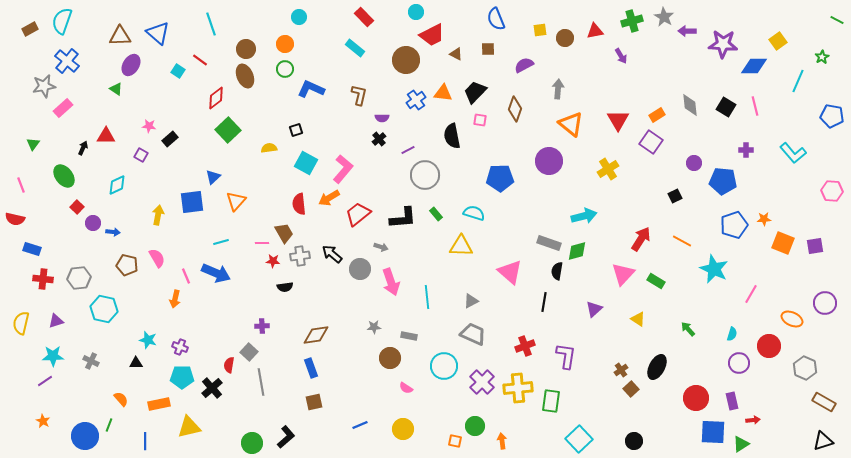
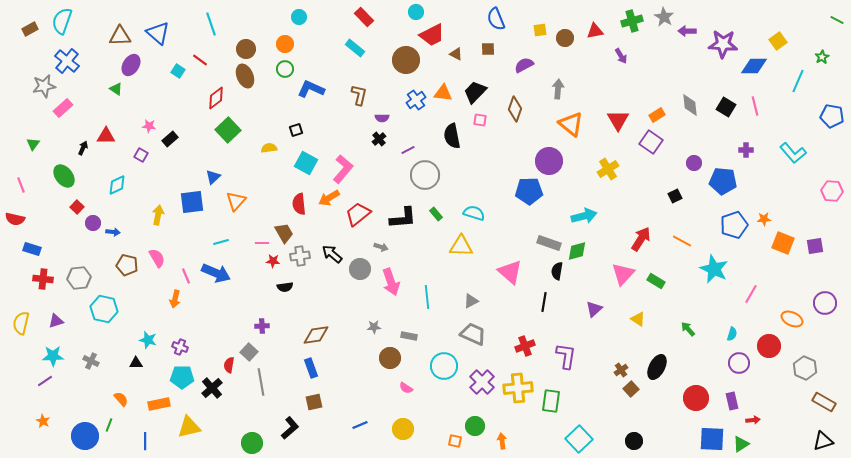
blue pentagon at (500, 178): moved 29 px right, 13 px down
blue square at (713, 432): moved 1 px left, 7 px down
black L-shape at (286, 437): moved 4 px right, 9 px up
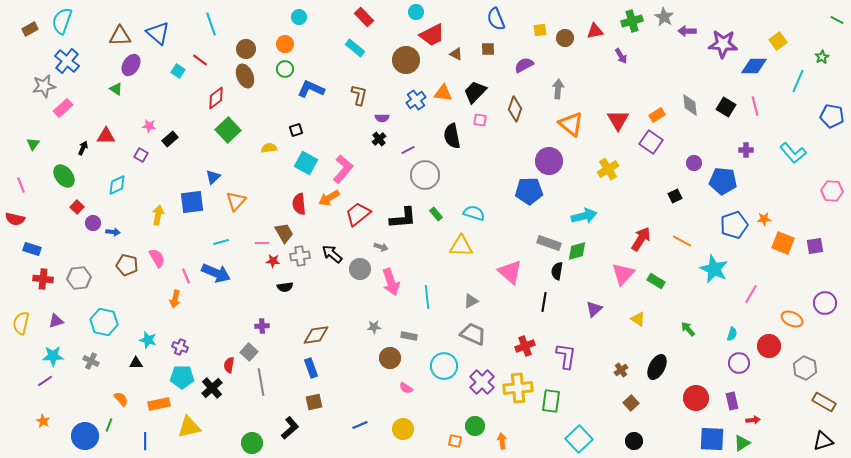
cyan hexagon at (104, 309): moved 13 px down
brown square at (631, 389): moved 14 px down
green triangle at (741, 444): moved 1 px right, 1 px up
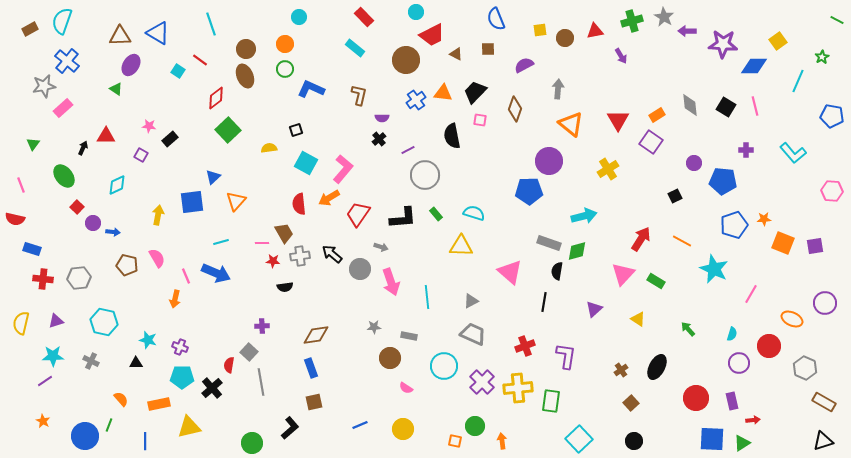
blue triangle at (158, 33): rotated 10 degrees counterclockwise
red trapezoid at (358, 214): rotated 16 degrees counterclockwise
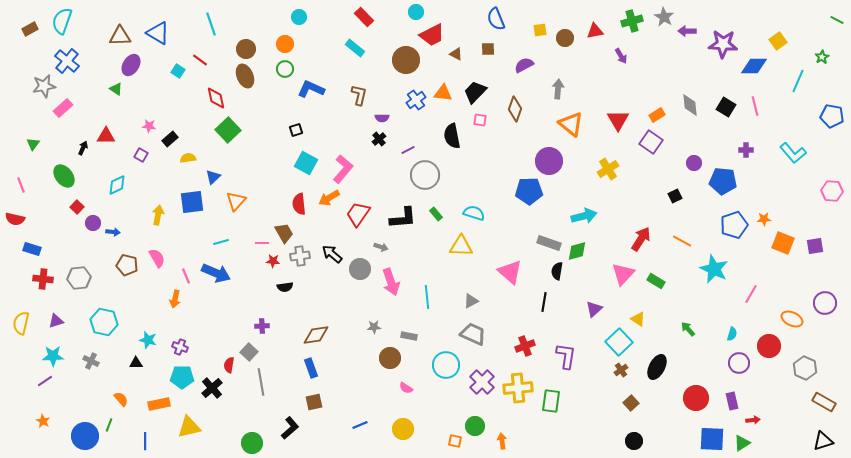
red diamond at (216, 98): rotated 65 degrees counterclockwise
yellow semicircle at (269, 148): moved 81 px left, 10 px down
cyan circle at (444, 366): moved 2 px right, 1 px up
cyan square at (579, 439): moved 40 px right, 97 px up
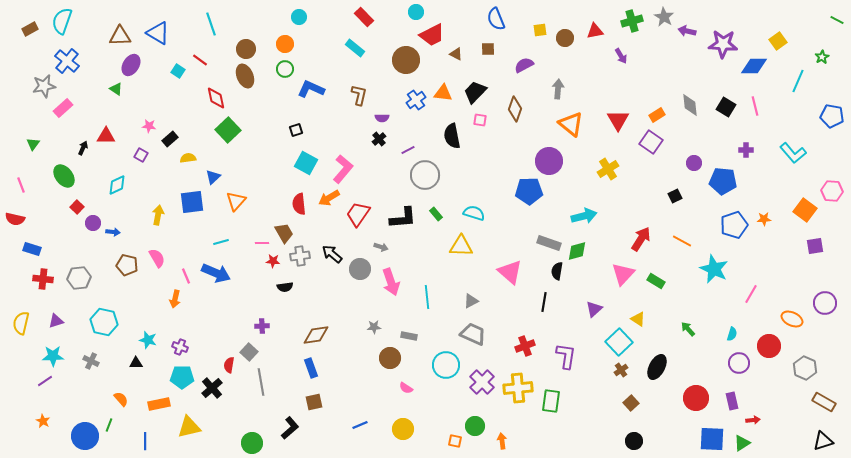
purple arrow at (687, 31): rotated 12 degrees clockwise
orange square at (783, 243): moved 22 px right, 33 px up; rotated 15 degrees clockwise
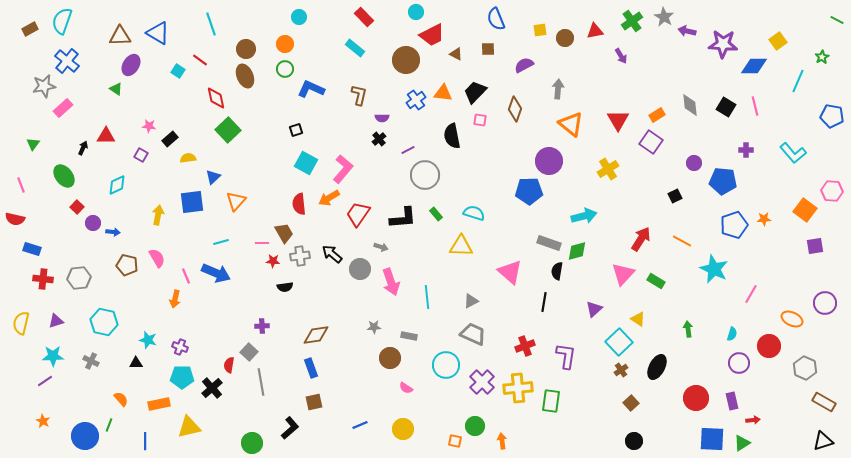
green cross at (632, 21): rotated 20 degrees counterclockwise
green arrow at (688, 329): rotated 35 degrees clockwise
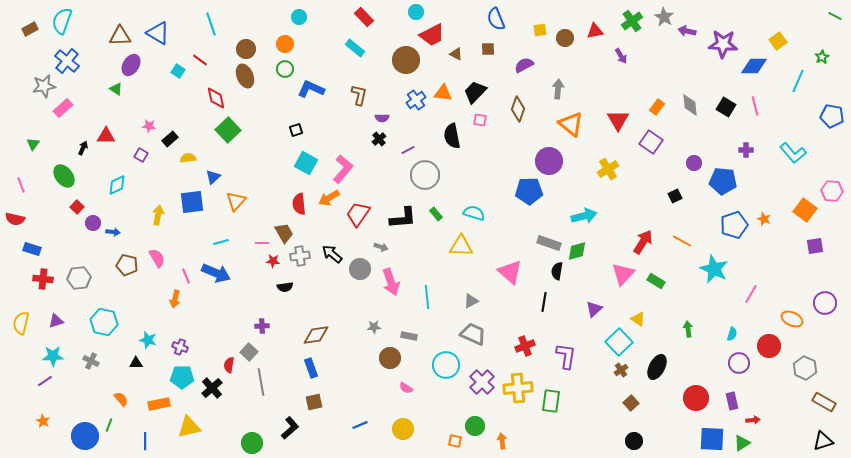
green line at (837, 20): moved 2 px left, 4 px up
brown diamond at (515, 109): moved 3 px right
orange rectangle at (657, 115): moved 8 px up; rotated 21 degrees counterclockwise
orange star at (764, 219): rotated 24 degrees clockwise
red arrow at (641, 239): moved 2 px right, 3 px down
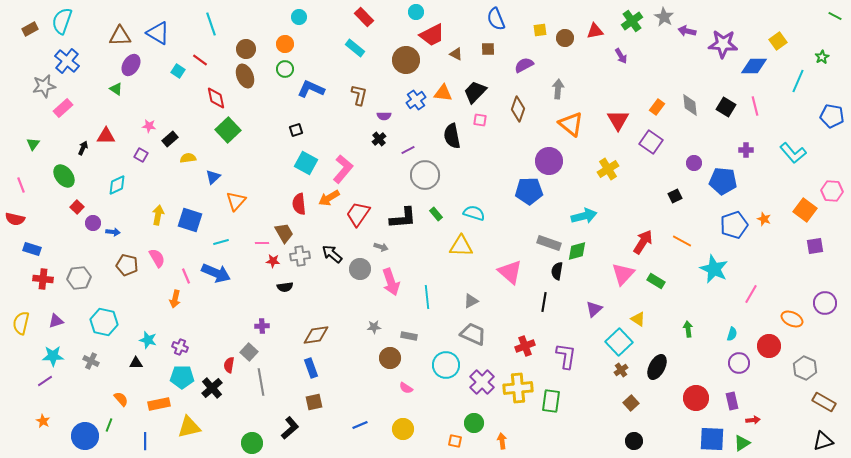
purple semicircle at (382, 118): moved 2 px right, 2 px up
blue square at (192, 202): moved 2 px left, 18 px down; rotated 25 degrees clockwise
green circle at (475, 426): moved 1 px left, 3 px up
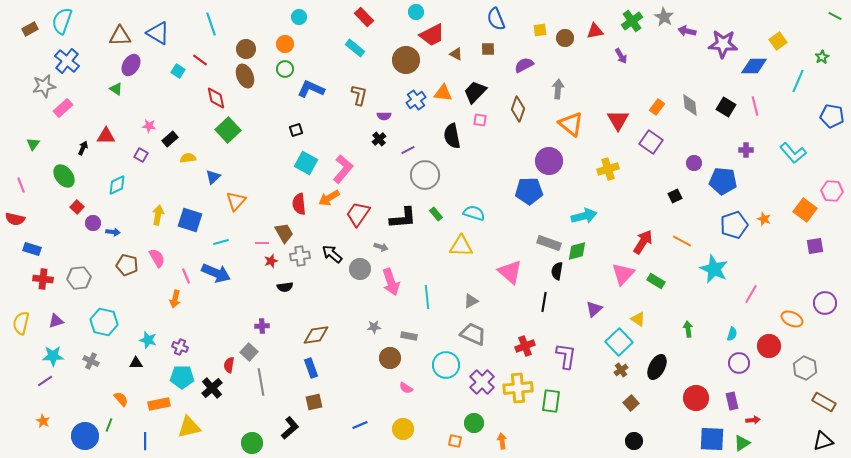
yellow cross at (608, 169): rotated 15 degrees clockwise
red star at (273, 261): moved 2 px left; rotated 24 degrees counterclockwise
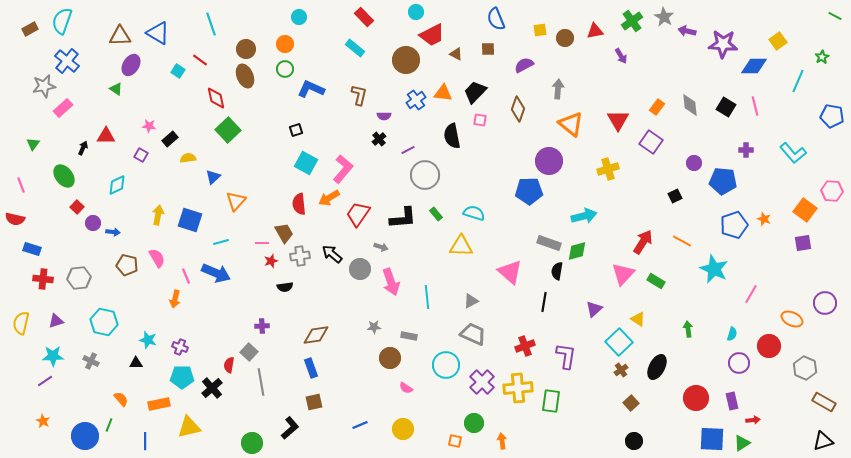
purple square at (815, 246): moved 12 px left, 3 px up
